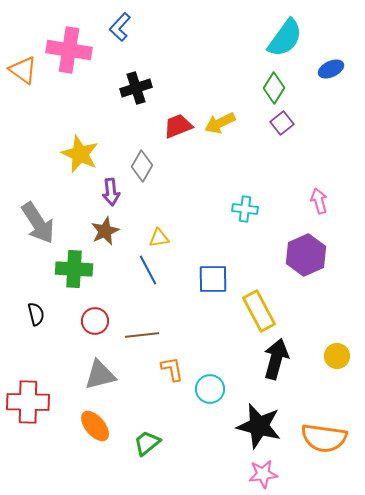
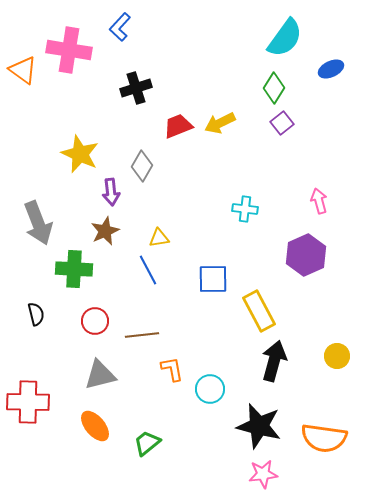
gray arrow: rotated 12 degrees clockwise
black arrow: moved 2 px left, 2 px down
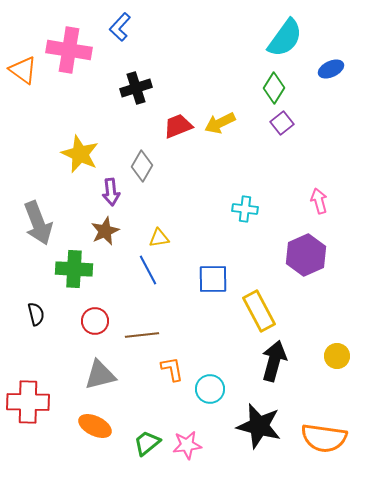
orange ellipse: rotated 24 degrees counterclockwise
pink star: moved 76 px left, 29 px up
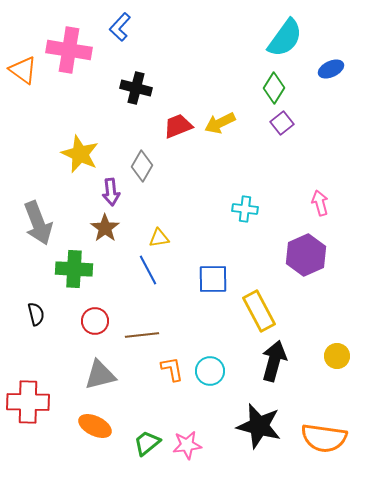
black cross: rotated 32 degrees clockwise
pink arrow: moved 1 px right, 2 px down
brown star: moved 3 px up; rotated 12 degrees counterclockwise
cyan circle: moved 18 px up
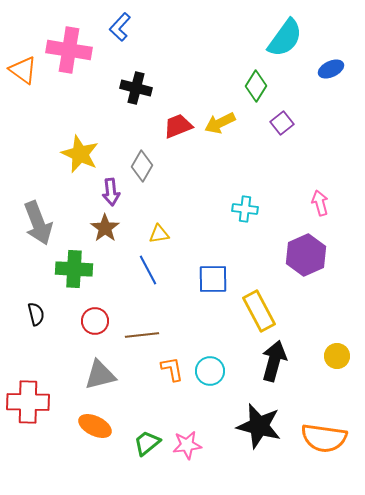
green diamond: moved 18 px left, 2 px up
yellow triangle: moved 4 px up
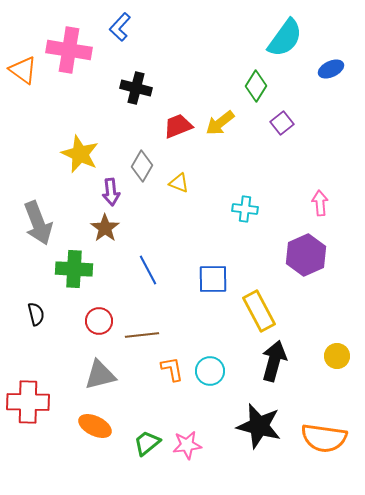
yellow arrow: rotated 12 degrees counterclockwise
pink arrow: rotated 10 degrees clockwise
yellow triangle: moved 20 px right, 51 px up; rotated 30 degrees clockwise
red circle: moved 4 px right
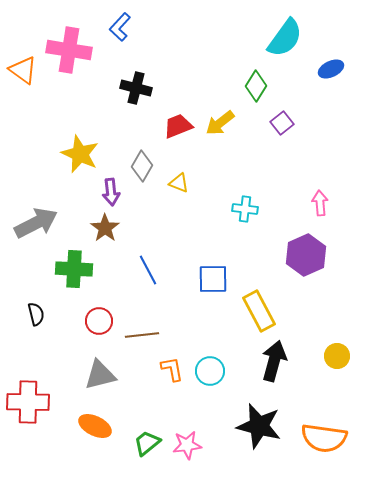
gray arrow: moved 2 px left; rotated 96 degrees counterclockwise
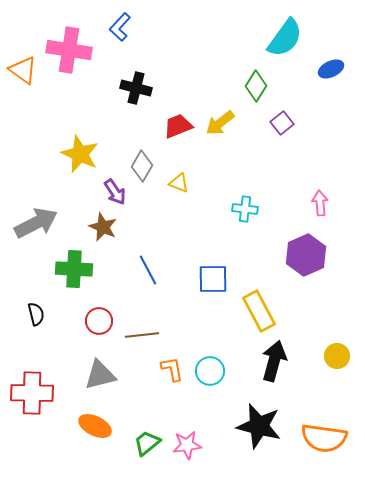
purple arrow: moved 4 px right; rotated 28 degrees counterclockwise
brown star: moved 2 px left, 1 px up; rotated 12 degrees counterclockwise
red cross: moved 4 px right, 9 px up
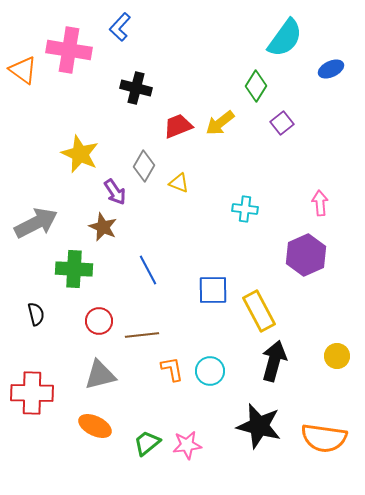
gray diamond: moved 2 px right
blue square: moved 11 px down
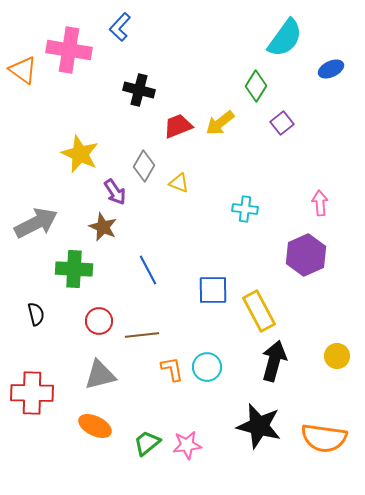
black cross: moved 3 px right, 2 px down
cyan circle: moved 3 px left, 4 px up
